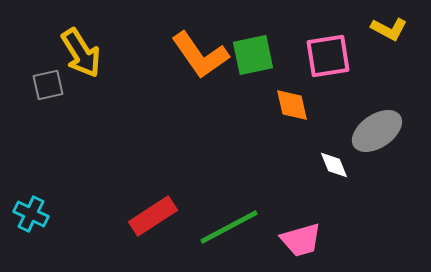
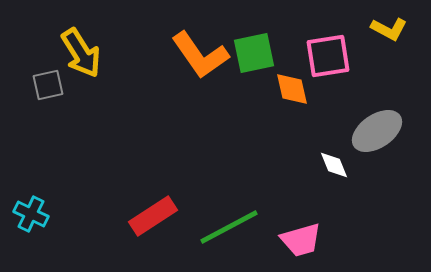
green square: moved 1 px right, 2 px up
orange diamond: moved 16 px up
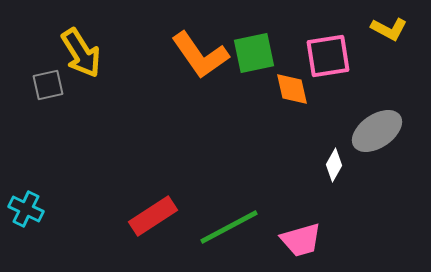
white diamond: rotated 52 degrees clockwise
cyan cross: moved 5 px left, 5 px up
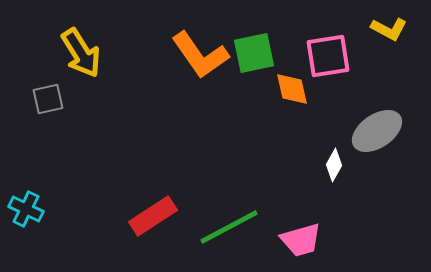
gray square: moved 14 px down
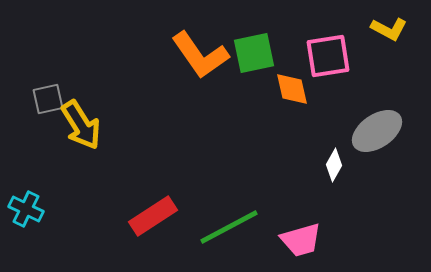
yellow arrow: moved 72 px down
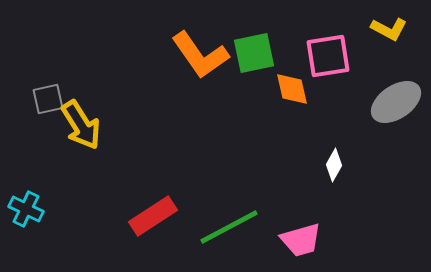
gray ellipse: moved 19 px right, 29 px up
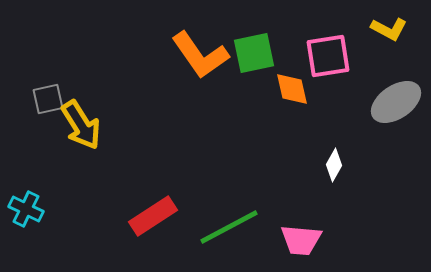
pink trapezoid: rotated 21 degrees clockwise
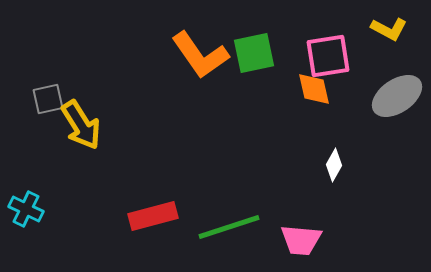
orange diamond: moved 22 px right
gray ellipse: moved 1 px right, 6 px up
red rectangle: rotated 18 degrees clockwise
green line: rotated 10 degrees clockwise
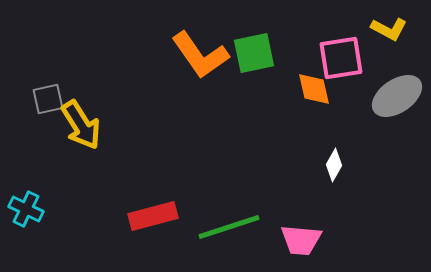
pink square: moved 13 px right, 2 px down
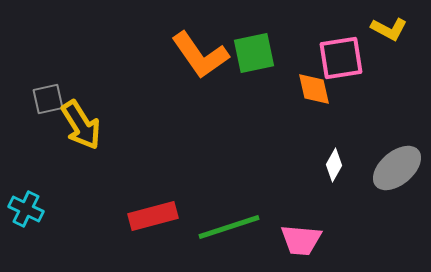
gray ellipse: moved 72 px down; rotated 6 degrees counterclockwise
